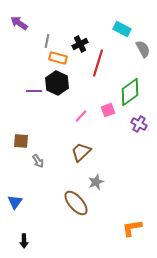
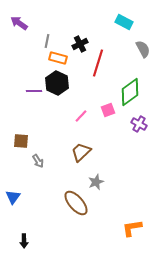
cyan rectangle: moved 2 px right, 7 px up
blue triangle: moved 2 px left, 5 px up
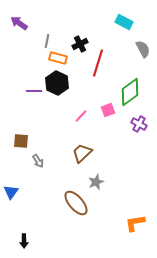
brown trapezoid: moved 1 px right, 1 px down
blue triangle: moved 2 px left, 5 px up
orange L-shape: moved 3 px right, 5 px up
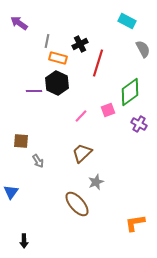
cyan rectangle: moved 3 px right, 1 px up
brown ellipse: moved 1 px right, 1 px down
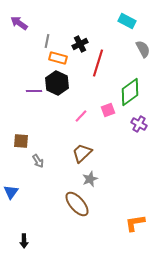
gray star: moved 6 px left, 3 px up
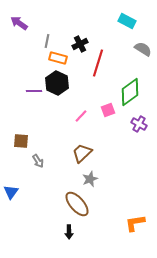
gray semicircle: rotated 30 degrees counterclockwise
black arrow: moved 45 px right, 9 px up
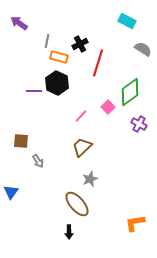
orange rectangle: moved 1 px right, 1 px up
pink square: moved 3 px up; rotated 24 degrees counterclockwise
brown trapezoid: moved 6 px up
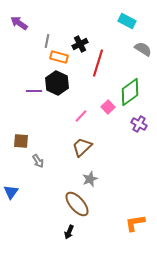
black arrow: rotated 24 degrees clockwise
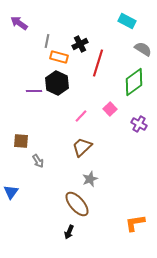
green diamond: moved 4 px right, 10 px up
pink square: moved 2 px right, 2 px down
